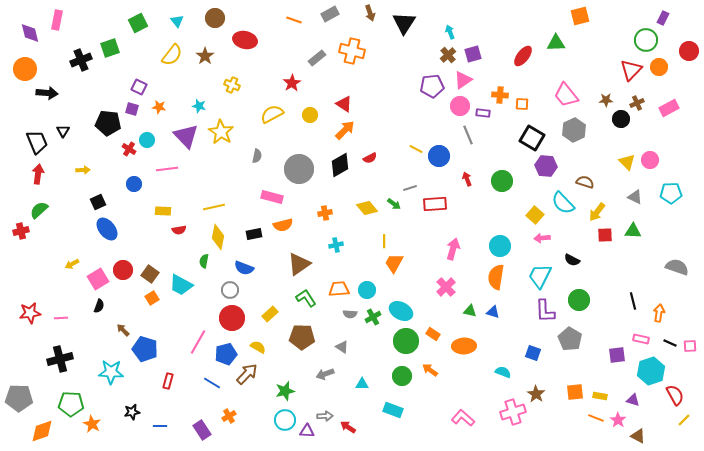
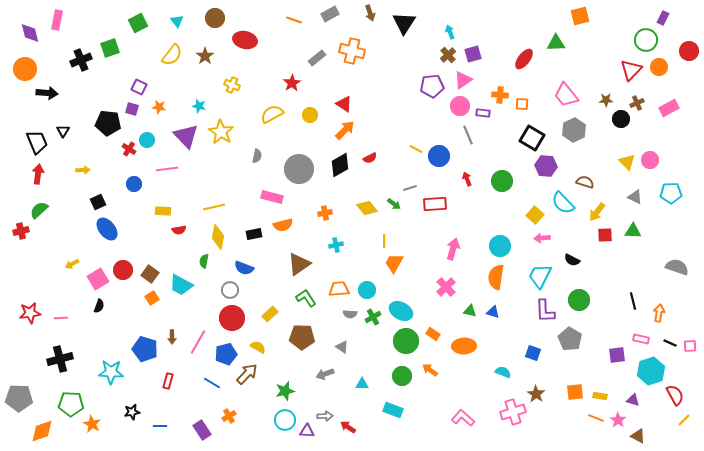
red ellipse at (523, 56): moved 1 px right, 3 px down
brown arrow at (123, 330): moved 49 px right, 7 px down; rotated 136 degrees counterclockwise
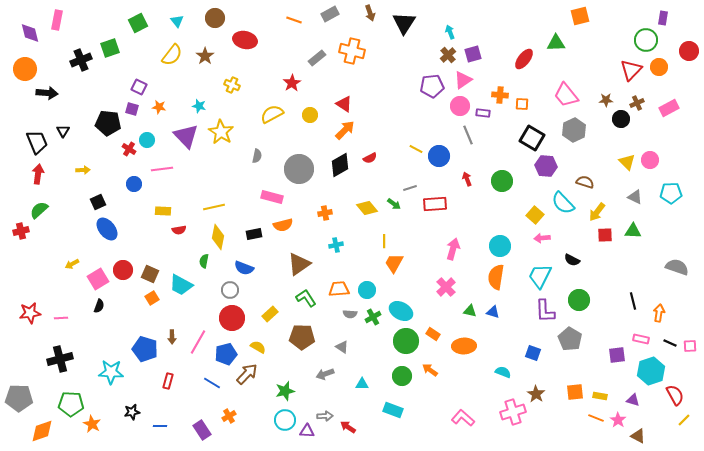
purple rectangle at (663, 18): rotated 16 degrees counterclockwise
pink line at (167, 169): moved 5 px left
brown square at (150, 274): rotated 12 degrees counterclockwise
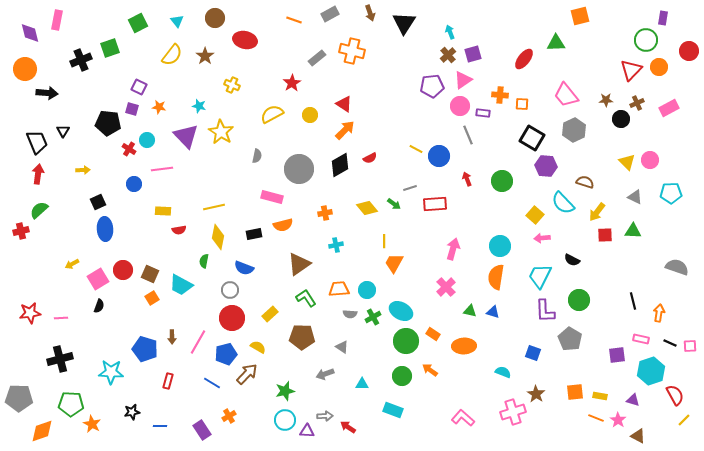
blue ellipse at (107, 229): moved 2 px left; rotated 35 degrees clockwise
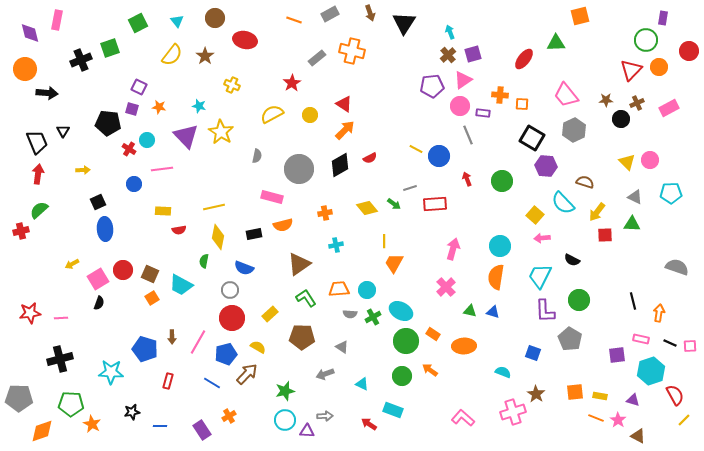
green triangle at (633, 231): moved 1 px left, 7 px up
black semicircle at (99, 306): moved 3 px up
cyan triangle at (362, 384): rotated 24 degrees clockwise
red arrow at (348, 427): moved 21 px right, 3 px up
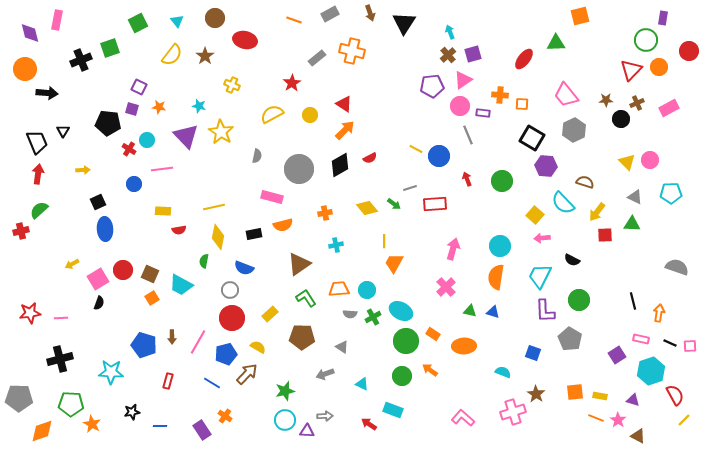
blue pentagon at (145, 349): moved 1 px left, 4 px up
purple square at (617, 355): rotated 24 degrees counterclockwise
orange cross at (229, 416): moved 4 px left; rotated 24 degrees counterclockwise
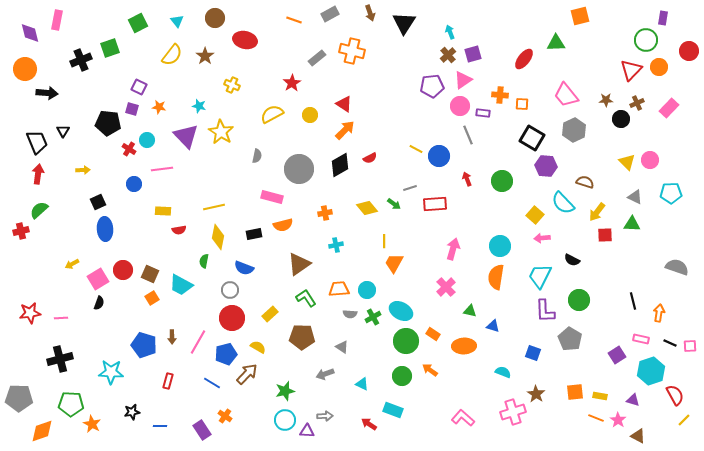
pink rectangle at (669, 108): rotated 18 degrees counterclockwise
blue triangle at (493, 312): moved 14 px down
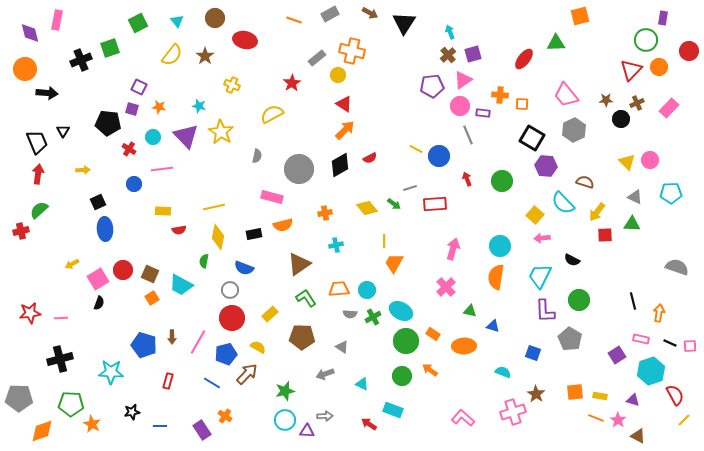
brown arrow at (370, 13): rotated 42 degrees counterclockwise
yellow circle at (310, 115): moved 28 px right, 40 px up
cyan circle at (147, 140): moved 6 px right, 3 px up
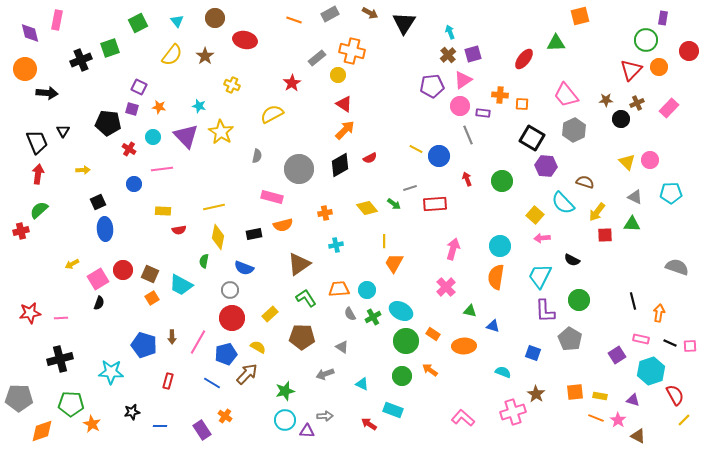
gray semicircle at (350, 314): rotated 56 degrees clockwise
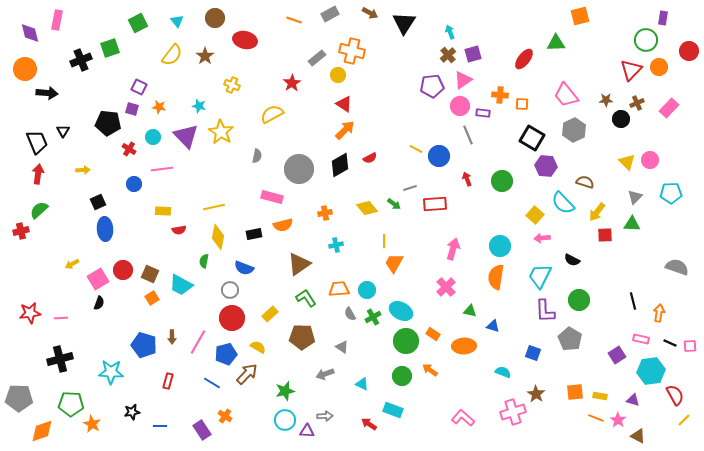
gray triangle at (635, 197): rotated 49 degrees clockwise
cyan hexagon at (651, 371): rotated 12 degrees clockwise
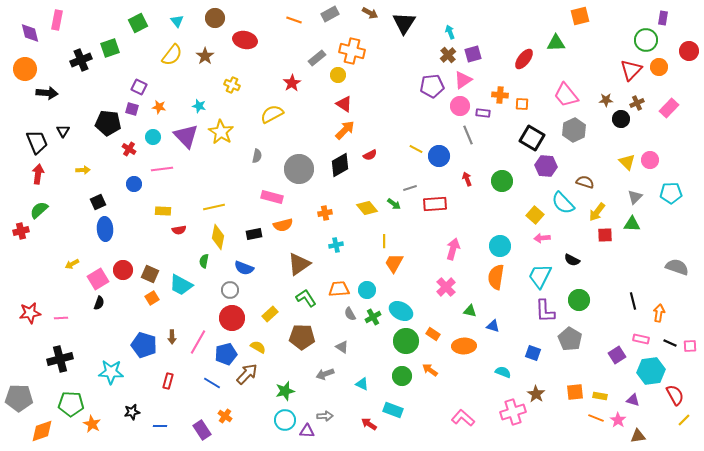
red semicircle at (370, 158): moved 3 px up
brown triangle at (638, 436): rotated 35 degrees counterclockwise
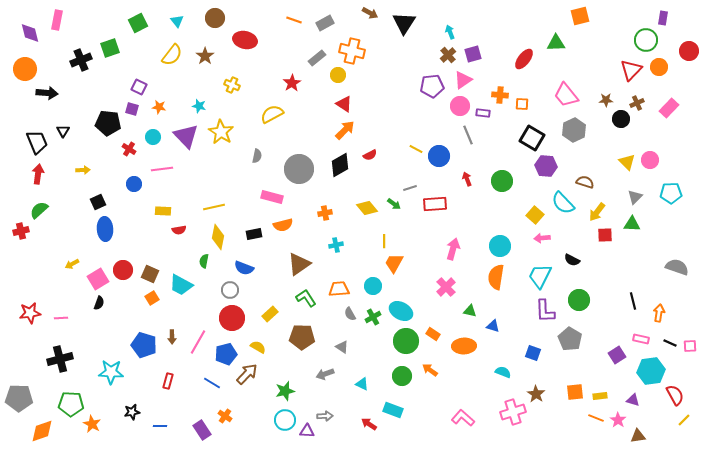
gray rectangle at (330, 14): moved 5 px left, 9 px down
cyan circle at (367, 290): moved 6 px right, 4 px up
yellow rectangle at (600, 396): rotated 16 degrees counterclockwise
